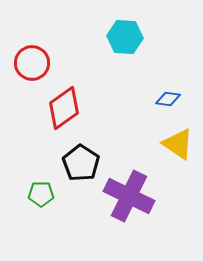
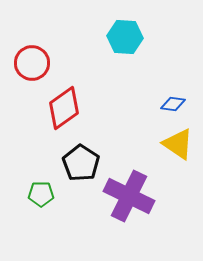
blue diamond: moved 5 px right, 5 px down
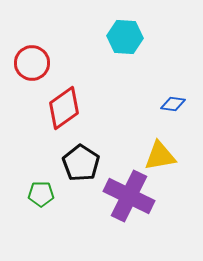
yellow triangle: moved 18 px left, 12 px down; rotated 44 degrees counterclockwise
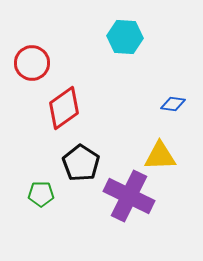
yellow triangle: rotated 8 degrees clockwise
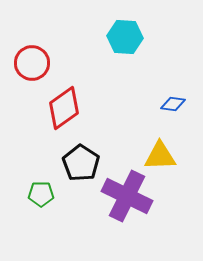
purple cross: moved 2 px left
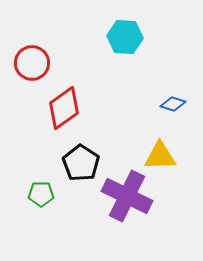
blue diamond: rotated 10 degrees clockwise
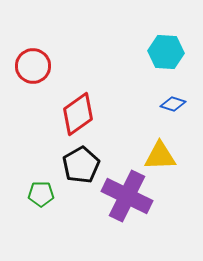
cyan hexagon: moved 41 px right, 15 px down
red circle: moved 1 px right, 3 px down
red diamond: moved 14 px right, 6 px down
black pentagon: moved 2 px down; rotated 9 degrees clockwise
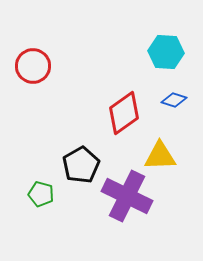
blue diamond: moved 1 px right, 4 px up
red diamond: moved 46 px right, 1 px up
green pentagon: rotated 15 degrees clockwise
